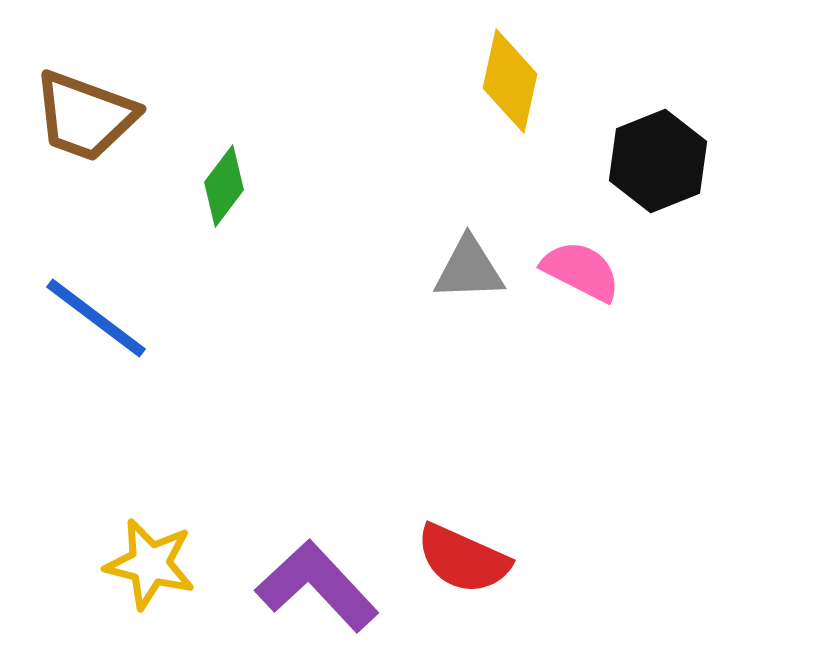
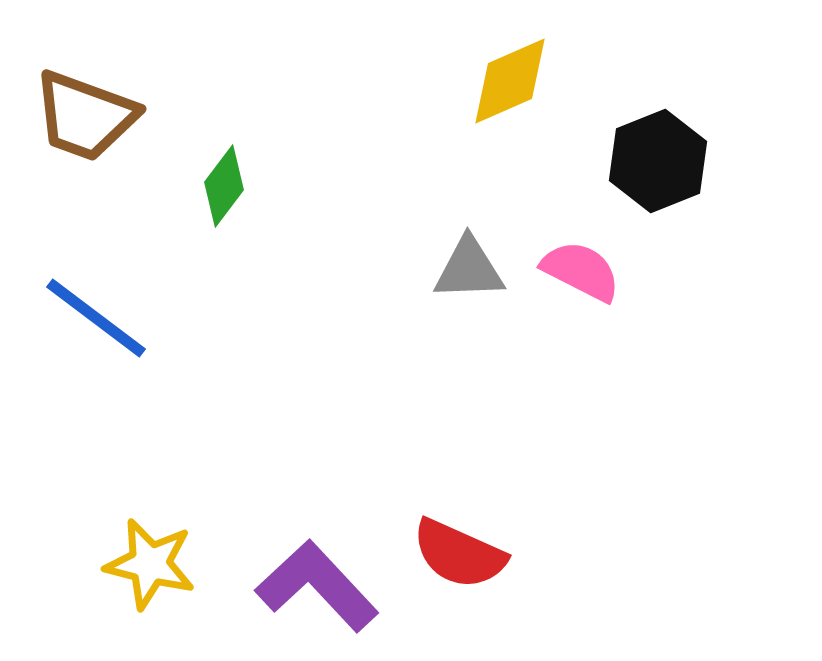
yellow diamond: rotated 54 degrees clockwise
red semicircle: moved 4 px left, 5 px up
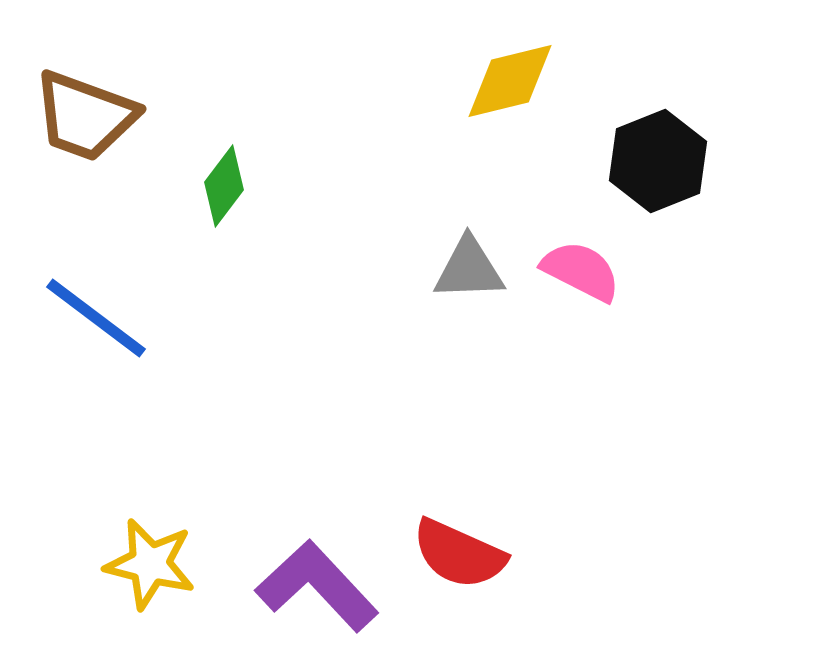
yellow diamond: rotated 10 degrees clockwise
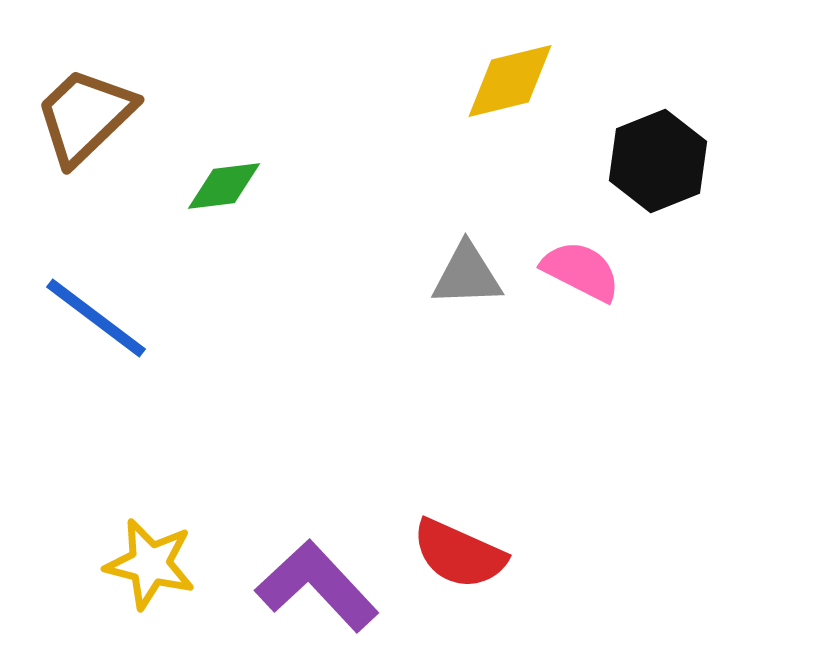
brown trapezoid: rotated 116 degrees clockwise
green diamond: rotated 46 degrees clockwise
gray triangle: moved 2 px left, 6 px down
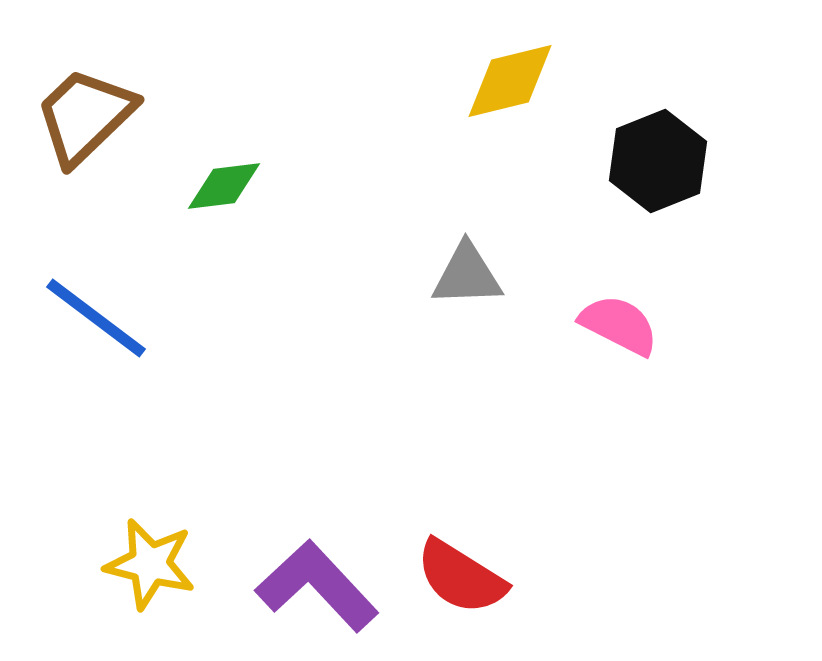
pink semicircle: moved 38 px right, 54 px down
red semicircle: moved 2 px right, 23 px down; rotated 8 degrees clockwise
